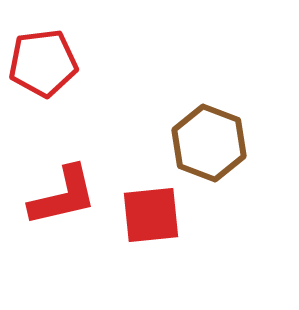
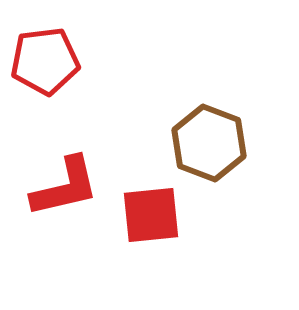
red pentagon: moved 2 px right, 2 px up
red L-shape: moved 2 px right, 9 px up
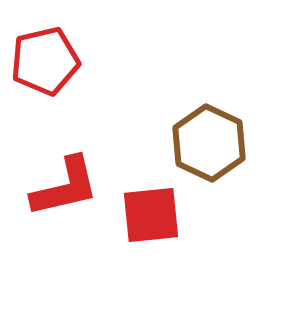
red pentagon: rotated 6 degrees counterclockwise
brown hexagon: rotated 4 degrees clockwise
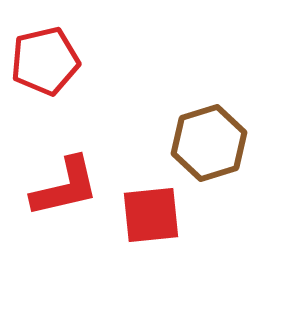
brown hexagon: rotated 18 degrees clockwise
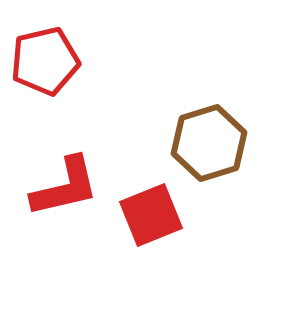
red square: rotated 16 degrees counterclockwise
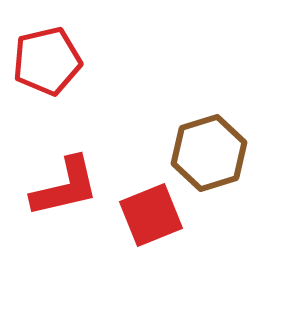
red pentagon: moved 2 px right
brown hexagon: moved 10 px down
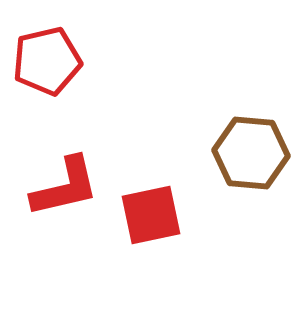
brown hexagon: moved 42 px right; rotated 22 degrees clockwise
red square: rotated 10 degrees clockwise
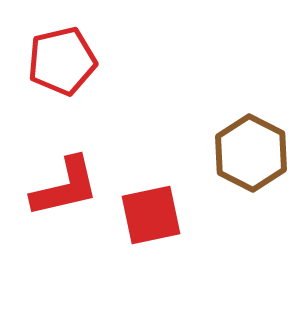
red pentagon: moved 15 px right
brown hexagon: rotated 22 degrees clockwise
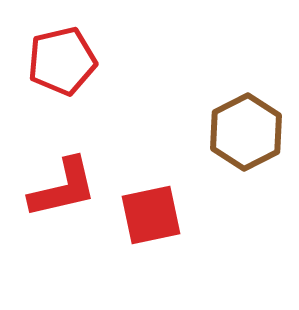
brown hexagon: moved 5 px left, 21 px up; rotated 6 degrees clockwise
red L-shape: moved 2 px left, 1 px down
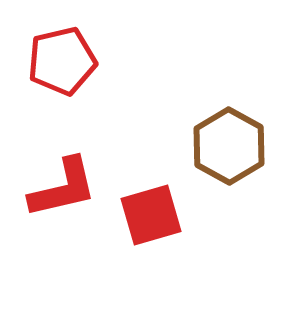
brown hexagon: moved 17 px left, 14 px down; rotated 4 degrees counterclockwise
red square: rotated 4 degrees counterclockwise
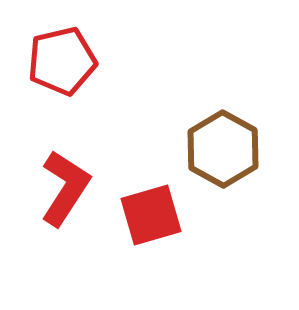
brown hexagon: moved 6 px left, 3 px down
red L-shape: moved 2 px right; rotated 44 degrees counterclockwise
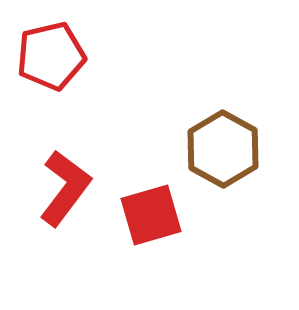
red pentagon: moved 11 px left, 5 px up
red L-shape: rotated 4 degrees clockwise
